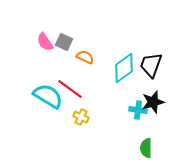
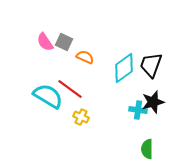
green semicircle: moved 1 px right, 1 px down
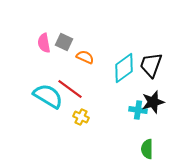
pink semicircle: moved 1 px left, 1 px down; rotated 24 degrees clockwise
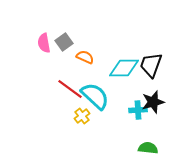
gray square: rotated 30 degrees clockwise
cyan diamond: rotated 36 degrees clockwise
cyan semicircle: moved 47 px right; rotated 12 degrees clockwise
cyan cross: rotated 12 degrees counterclockwise
yellow cross: moved 1 px right, 1 px up; rotated 28 degrees clockwise
green semicircle: moved 1 px right, 1 px up; rotated 96 degrees clockwise
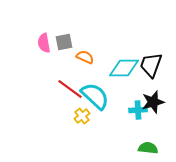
gray square: rotated 24 degrees clockwise
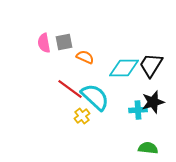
black trapezoid: rotated 12 degrees clockwise
cyan semicircle: moved 1 px down
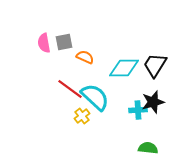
black trapezoid: moved 4 px right
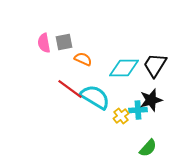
orange semicircle: moved 2 px left, 2 px down
cyan semicircle: rotated 12 degrees counterclockwise
black star: moved 2 px left, 2 px up
yellow cross: moved 39 px right
green semicircle: rotated 126 degrees clockwise
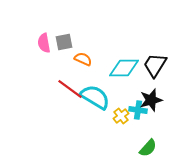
cyan cross: rotated 12 degrees clockwise
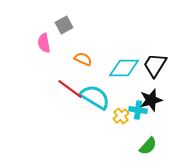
gray square: moved 17 px up; rotated 18 degrees counterclockwise
green semicircle: moved 2 px up
